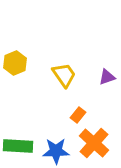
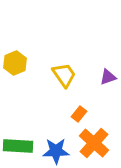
purple triangle: moved 1 px right
orange rectangle: moved 1 px right, 1 px up
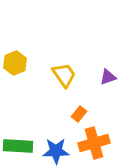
orange cross: rotated 32 degrees clockwise
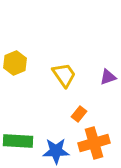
green rectangle: moved 5 px up
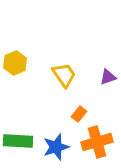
orange cross: moved 3 px right, 1 px up
blue star: moved 4 px up; rotated 16 degrees counterclockwise
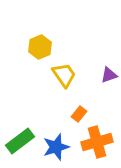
yellow hexagon: moved 25 px right, 16 px up
purple triangle: moved 1 px right, 2 px up
green rectangle: moved 2 px right; rotated 40 degrees counterclockwise
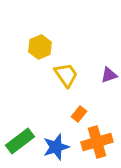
yellow trapezoid: moved 2 px right
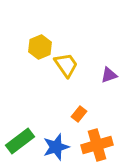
yellow trapezoid: moved 10 px up
orange cross: moved 3 px down
